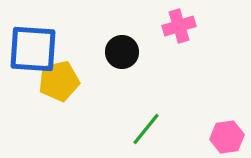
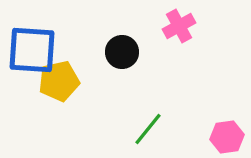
pink cross: rotated 12 degrees counterclockwise
blue square: moved 1 px left, 1 px down
green line: moved 2 px right
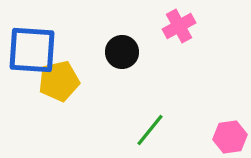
green line: moved 2 px right, 1 px down
pink hexagon: moved 3 px right
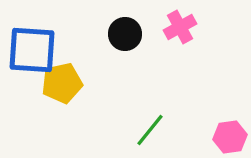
pink cross: moved 1 px right, 1 px down
black circle: moved 3 px right, 18 px up
yellow pentagon: moved 3 px right, 2 px down
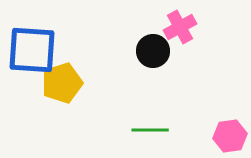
black circle: moved 28 px right, 17 px down
yellow pentagon: rotated 6 degrees counterclockwise
green line: rotated 51 degrees clockwise
pink hexagon: moved 1 px up
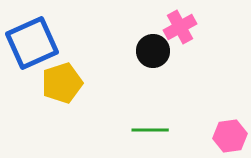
blue square: moved 7 px up; rotated 28 degrees counterclockwise
